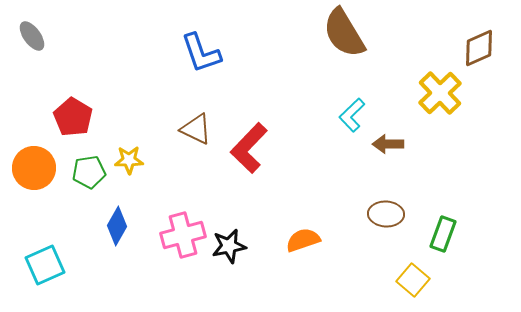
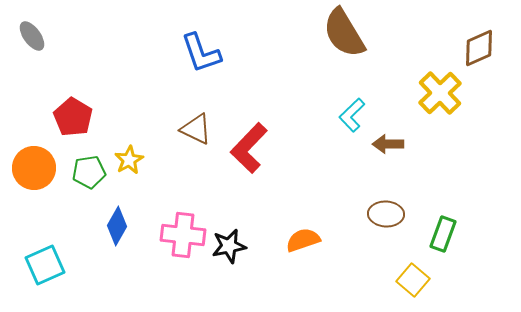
yellow star: rotated 28 degrees counterclockwise
pink cross: rotated 21 degrees clockwise
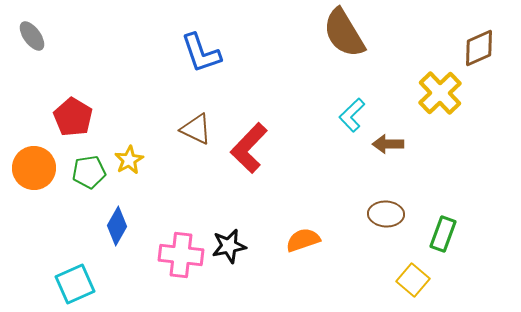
pink cross: moved 2 px left, 20 px down
cyan square: moved 30 px right, 19 px down
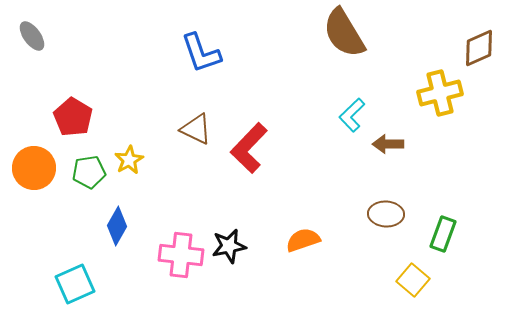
yellow cross: rotated 30 degrees clockwise
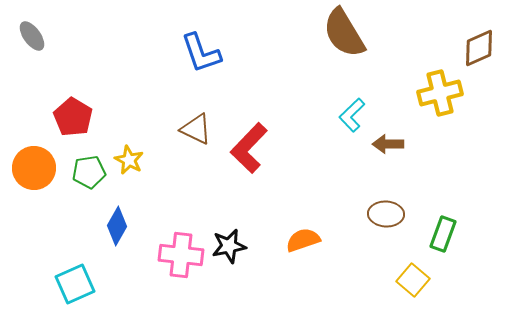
yellow star: rotated 16 degrees counterclockwise
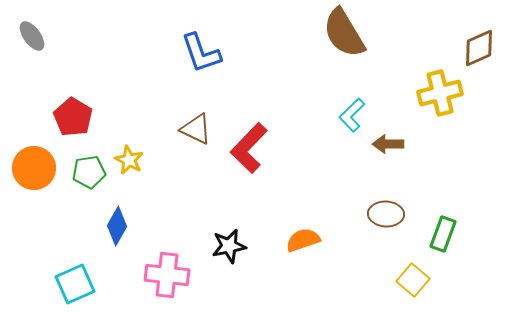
pink cross: moved 14 px left, 20 px down
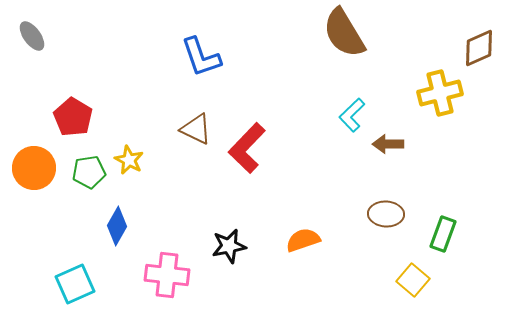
blue L-shape: moved 4 px down
red L-shape: moved 2 px left
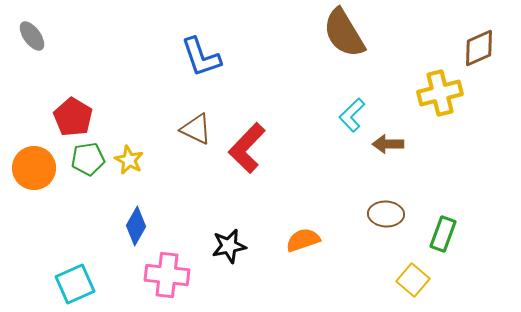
green pentagon: moved 1 px left, 13 px up
blue diamond: moved 19 px right
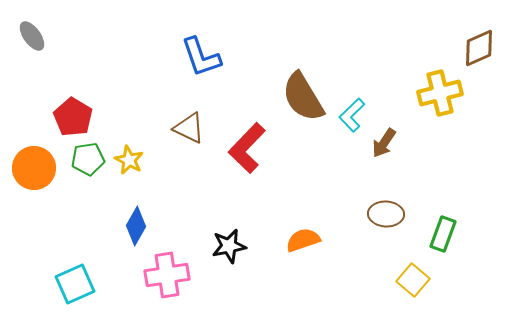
brown semicircle: moved 41 px left, 64 px down
brown triangle: moved 7 px left, 1 px up
brown arrow: moved 4 px left, 1 px up; rotated 56 degrees counterclockwise
pink cross: rotated 15 degrees counterclockwise
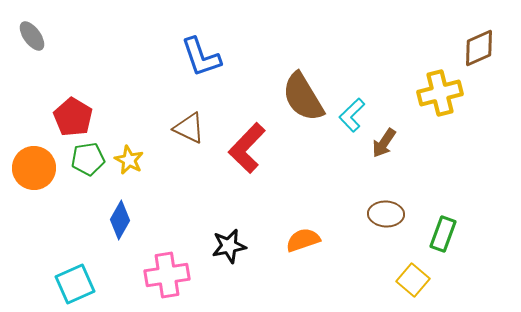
blue diamond: moved 16 px left, 6 px up
